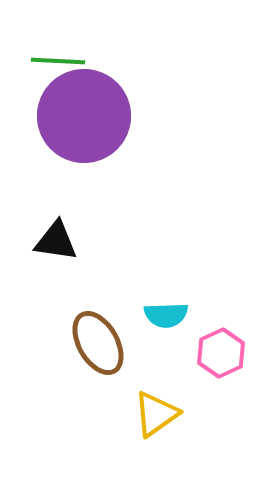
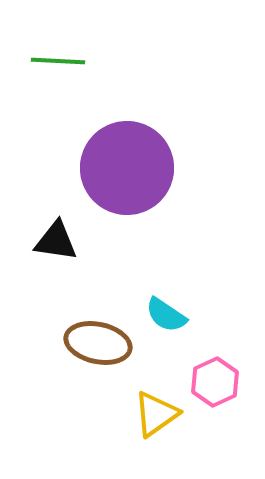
purple circle: moved 43 px right, 52 px down
cyan semicircle: rotated 36 degrees clockwise
brown ellipse: rotated 48 degrees counterclockwise
pink hexagon: moved 6 px left, 29 px down
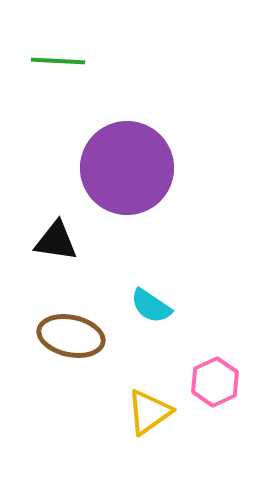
cyan semicircle: moved 15 px left, 9 px up
brown ellipse: moved 27 px left, 7 px up
yellow triangle: moved 7 px left, 2 px up
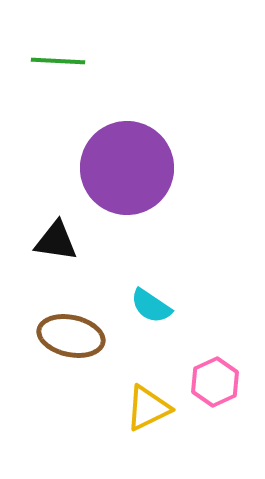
yellow triangle: moved 1 px left, 4 px up; rotated 9 degrees clockwise
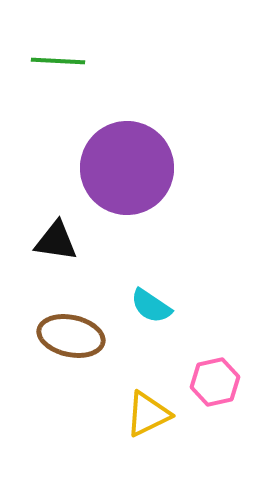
pink hexagon: rotated 12 degrees clockwise
yellow triangle: moved 6 px down
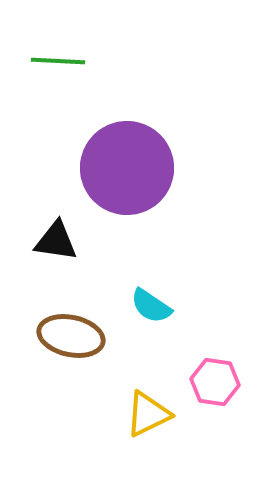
pink hexagon: rotated 21 degrees clockwise
